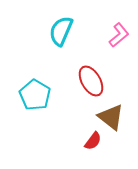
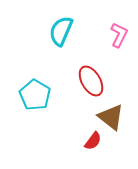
pink L-shape: rotated 25 degrees counterclockwise
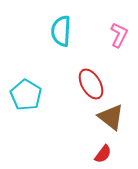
cyan semicircle: rotated 20 degrees counterclockwise
red ellipse: moved 3 px down
cyan pentagon: moved 9 px left
red semicircle: moved 10 px right, 13 px down
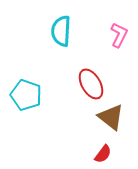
cyan pentagon: rotated 12 degrees counterclockwise
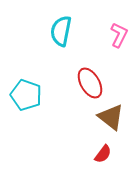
cyan semicircle: rotated 8 degrees clockwise
red ellipse: moved 1 px left, 1 px up
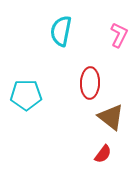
red ellipse: rotated 32 degrees clockwise
cyan pentagon: rotated 20 degrees counterclockwise
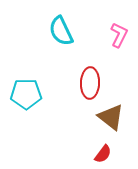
cyan semicircle: rotated 36 degrees counterclockwise
cyan pentagon: moved 1 px up
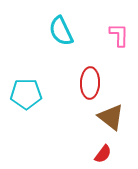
pink L-shape: rotated 25 degrees counterclockwise
